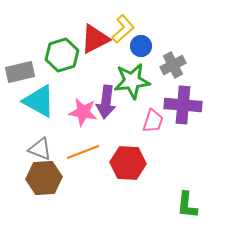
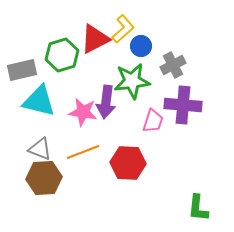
gray rectangle: moved 2 px right, 2 px up
cyan triangle: rotated 15 degrees counterclockwise
green L-shape: moved 11 px right, 3 px down
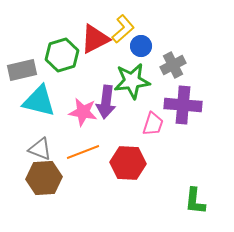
pink trapezoid: moved 3 px down
green L-shape: moved 3 px left, 7 px up
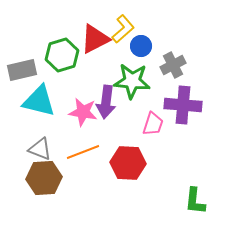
green star: rotated 12 degrees clockwise
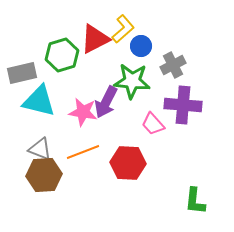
gray rectangle: moved 3 px down
purple arrow: rotated 20 degrees clockwise
pink trapezoid: rotated 120 degrees clockwise
brown hexagon: moved 3 px up
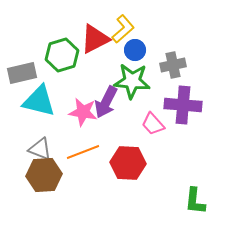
blue circle: moved 6 px left, 4 px down
gray cross: rotated 15 degrees clockwise
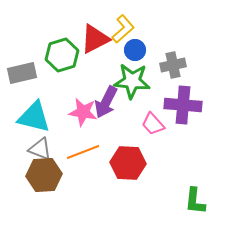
cyan triangle: moved 5 px left, 16 px down
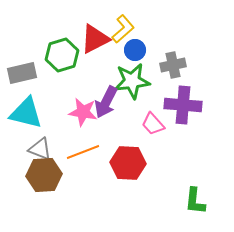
green star: rotated 12 degrees counterclockwise
cyan triangle: moved 8 px left, 4 px up
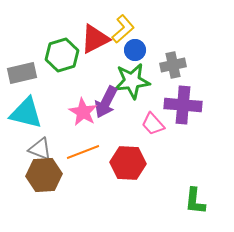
pink star: rotated 20 degrees clockwise
